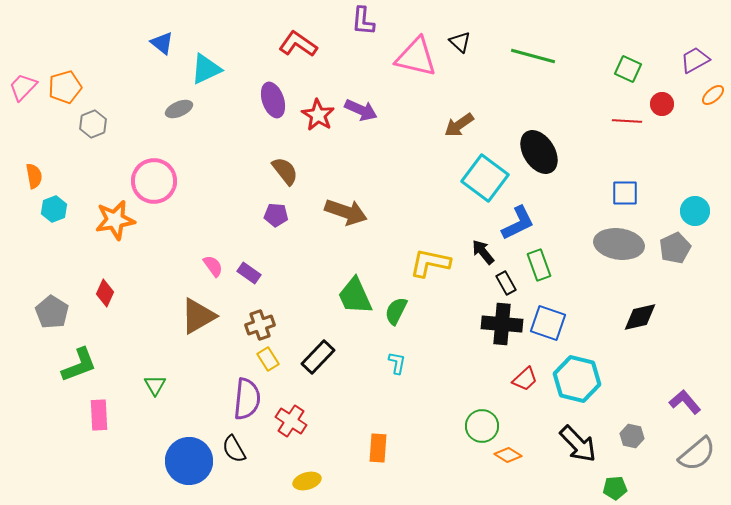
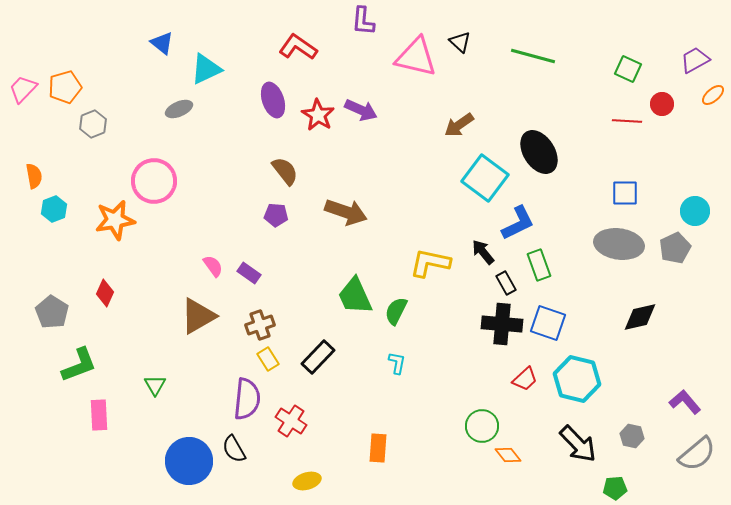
red L-shape at (298, 44): moved 3 px down
pink trapezoid at (23, 87): moved 2 px down
orange diamond at (508, 455): rotated 20 degrees clockwise
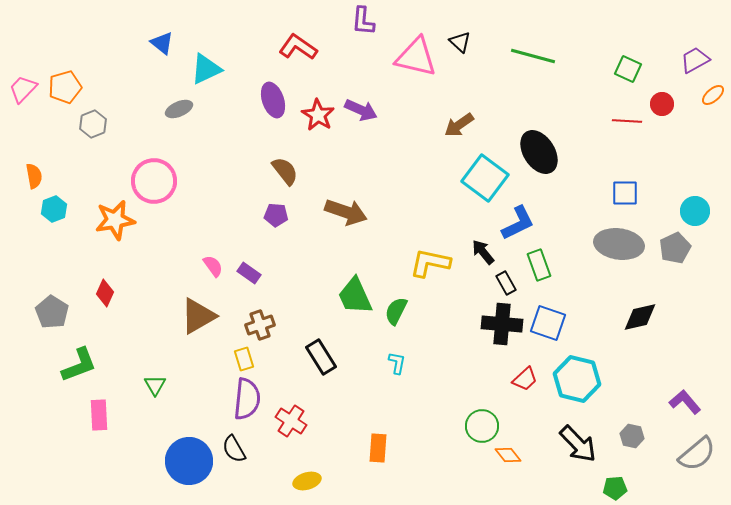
black rectangle at (318, 357): moved 3 px right; rotated 76 degrees counterclockwise
yellow rectangle at (268, 359): moved 24 px left; rotated 15 degrees clockwise
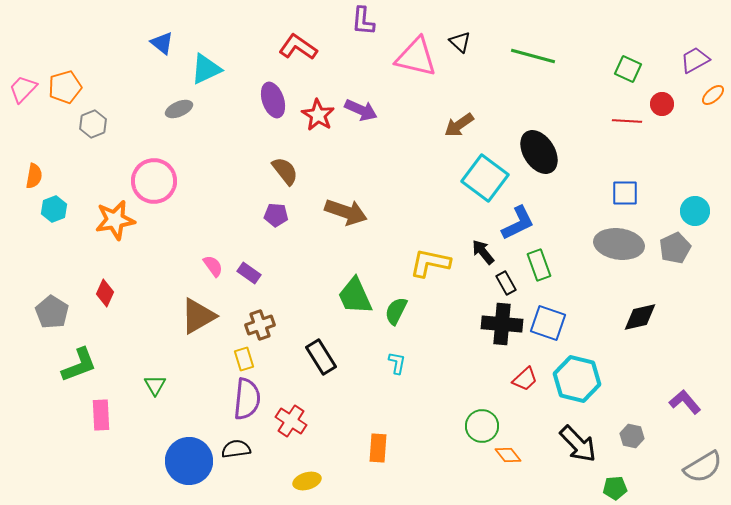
orange semicircle at (34, 176): rotated 20 degrees clockwise
pink rectangle at (99, 415): moved 2 px right
black semicircle at (234, 449): moved 2 px right; rotated 112 degrees clockwise
gray semicircle at (697, 454): moved 6 px right, 13 px down; rotated 9 degrees clockwise
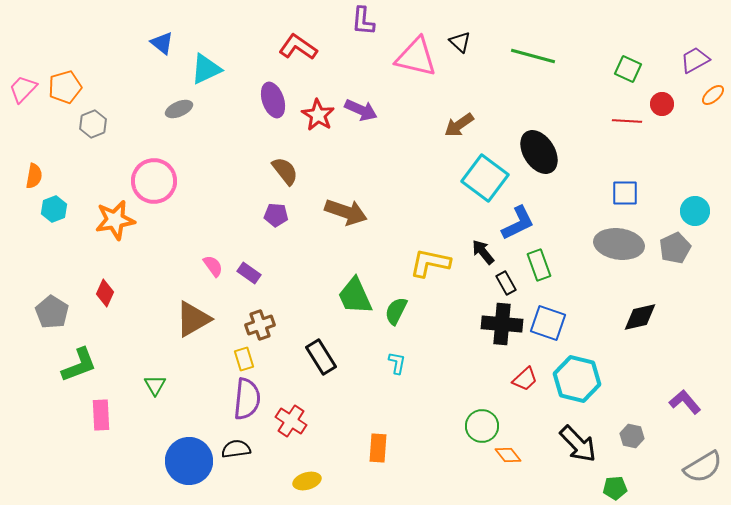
brown triangle at (198, 316): moved 5 px left, 3 px down
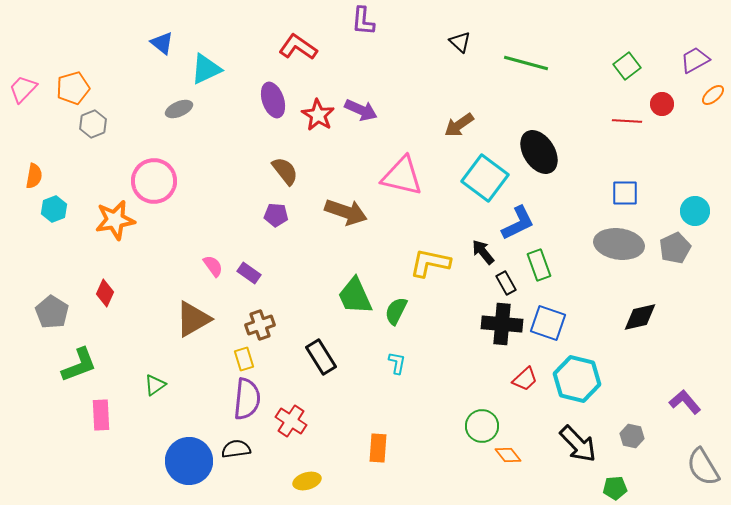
green line at (533, 56): moved 7 px left, 7 px down
pink triangle at (416, 57): moved 14 px left, 119 px down
green square at (628, 69): moved 1 px left, 3 px up; rotated 28 degrees clockwise
orange pentagon at (65, 87): moved 8 px right, 1 px down
green triangle at (155, 385): rotated 25 degrees clockwise
gray semicircle at (703, 467): rotated 90 degrees clockwise
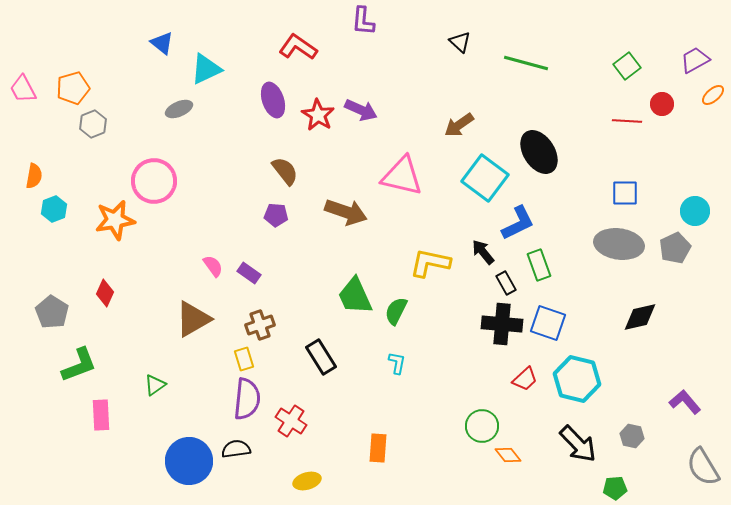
pink trapezoid at (23, 89): rotated 72 degrees counterclockwise
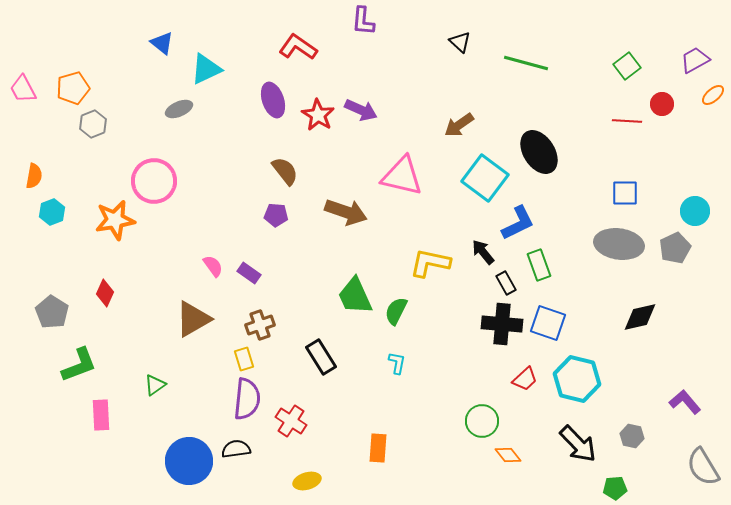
cyan hexagon at (54, 209): moved 2 px left, 3 px down
green circle at (482, 426): moved 5 px up
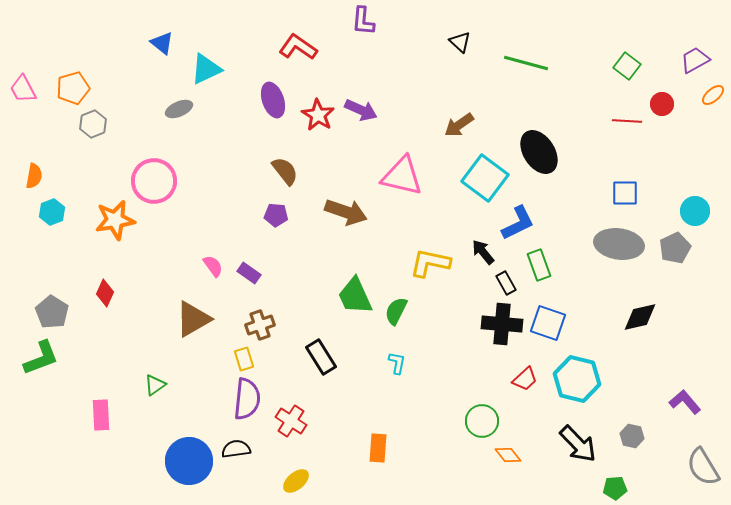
green square at (627, 66): rotated 16 degrees counterclockwise
green L-shape at (79, 365): moved 38 px left, 7 px up
yellow ellipse at (307, 481): moved 11 px left; rotated 24 degrees counterclockwise
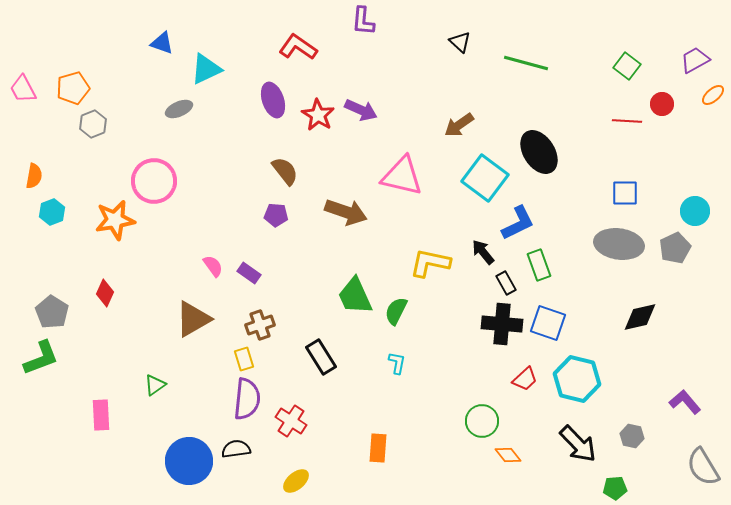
blue triangle at (162, 43): rotated 20 degrees counterclockwise
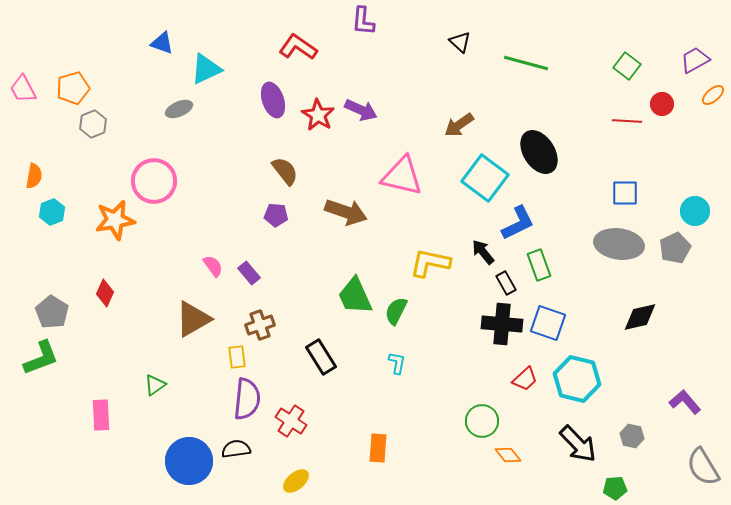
purple rectangle at (249, 273): rotated 15 degrees clockwise
yellow rectangle at (244, 359): moved 7 px left, 2 px up; rotated 10 degrees clockwise
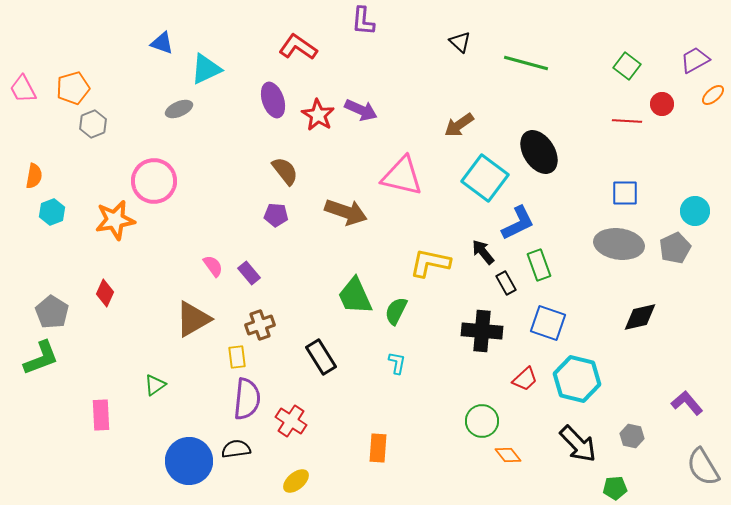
black cross at (502, 324): moved 20 px left, 7 px down
purple L-shape at (685, 402): moved 2 px right, 1 px down
